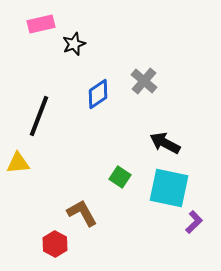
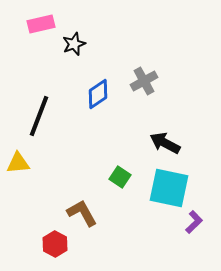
gray cross: rotated 20 degrees clockwise
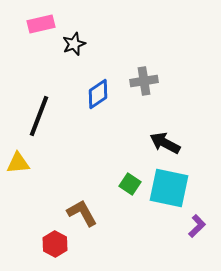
gray cross: rotated 20 degrees clockwise
green square: moved 10 px right, 7 px down
purple L-shape: moved 3 px right, 4 px down
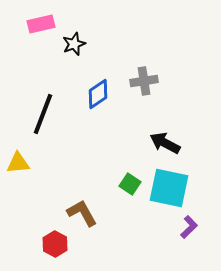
black line: moved 4 px right, 2 px up
purple L-shape: moved 8 px left, 1 px down
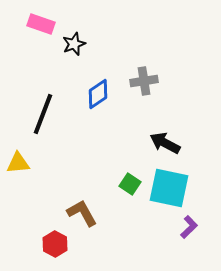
pink rectangle: rotated 32 degrees clockwise
